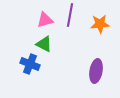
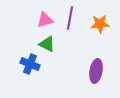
purple line: moved 3 px down
green triangle: moved 3 px right
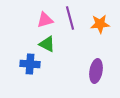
purple line: rotated 25 degrees counterclockwise
blue cross: rotated 18 degrees counterclockwise
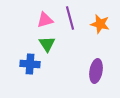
orange star: rotated 18 degrees clockwise
green triangle: rotated 30 degrees clockwise
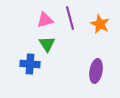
orange star: rotated 12 degrees clockwise
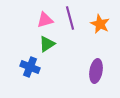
green triangle: rotated 30 degrees clockwise
blue cross: moved 3 px down; rotated 18 degrees clockwise
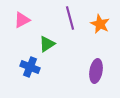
pink triangle: moved 23 px left; rotated 12 degrees counterclockwise
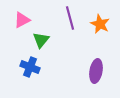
green triangle: moved 6 px left, 4 px up; rotated 18 degrees counterclockwise
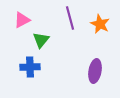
blue cross: rotated 24 degrees counterclockwise
purple ellipse: moved 1 px left
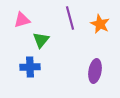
pink triangle: rotated 12 degrees clockwise
